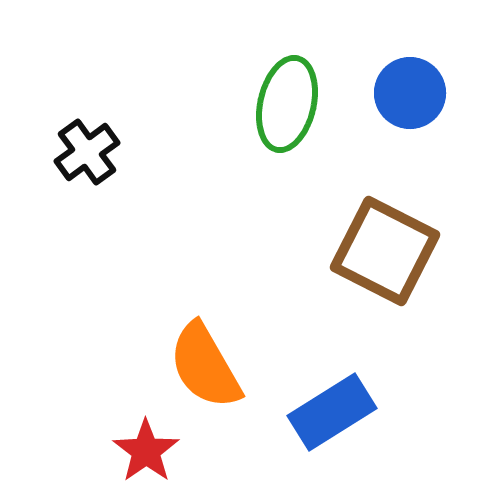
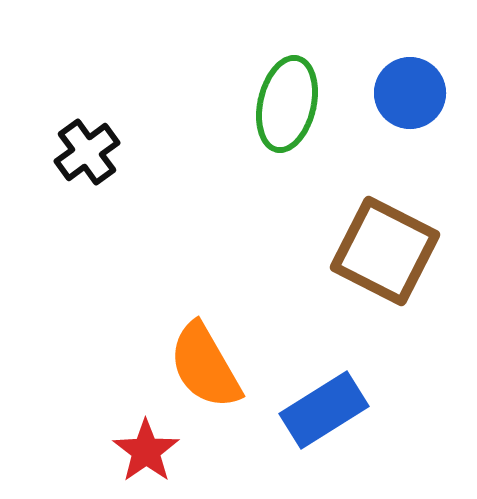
blue rectangle: moved 8 px left, 2 px up
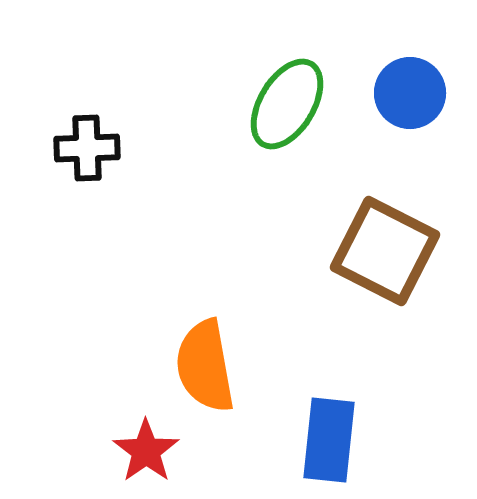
green ellipse: rotated 18 degrees clockwise
black cross: moved 4 px up; rotated 34 degrees clockwise
orange semicircle: rotated 20 degrees clockwise
blue rectangle: moved 5 px right, 30 px down; rotated 52 degrees counterclockwise
